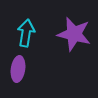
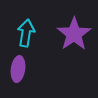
purple star: rotated 24 degrees clockwise
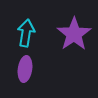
purple ellipse: moved 7 px right
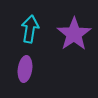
cyan arrow: moved 4 px right, 4 px up
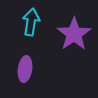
cyan arrow: moved 1 px right, 7 px up
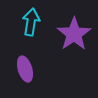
purple ellipse: rotated 25 degrees counterclockwise
